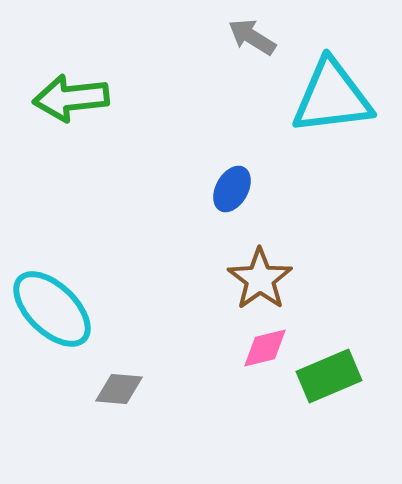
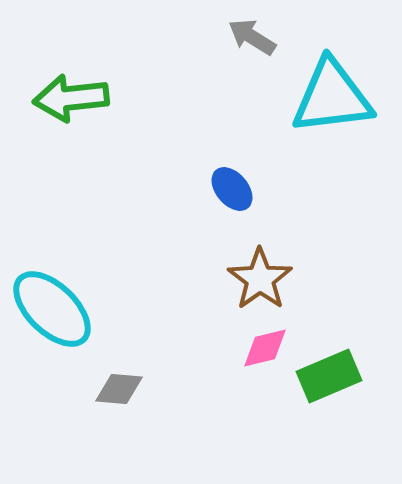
blue ellipse: rotated 69 degrees counterclockwise
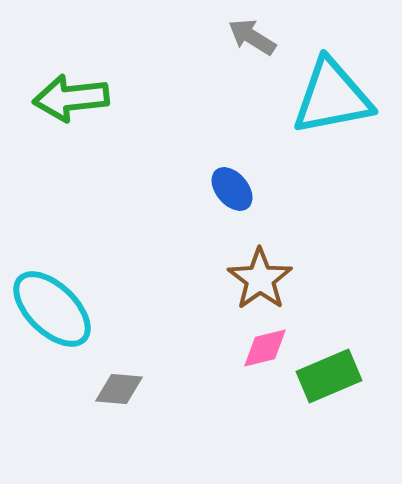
cyan triangle: rotated 4 degrees counterclockwise
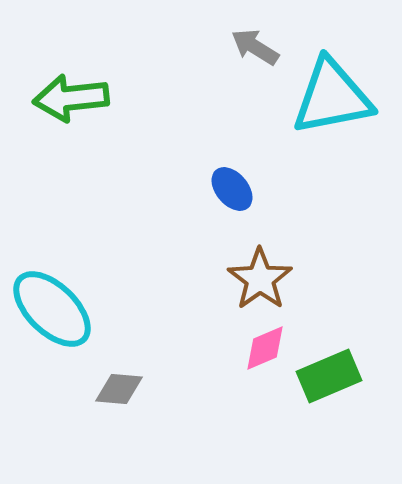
gray arrow: moved 3 px right, 10 px down
pink diamond: rotated 9 degrees counterclockwise
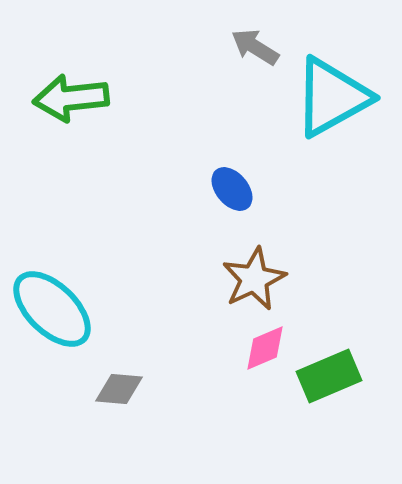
cyan triangle: rotated 18 degrees counterclockwise
brown star: moved 6 px left; rotated 10 degrees clockwise
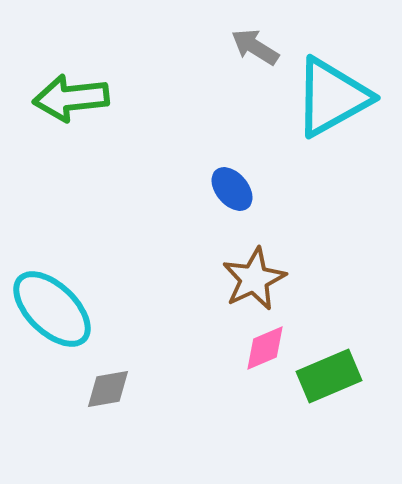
gray diamond: moved 11 px left; rotated 15 degrees counterclockwise
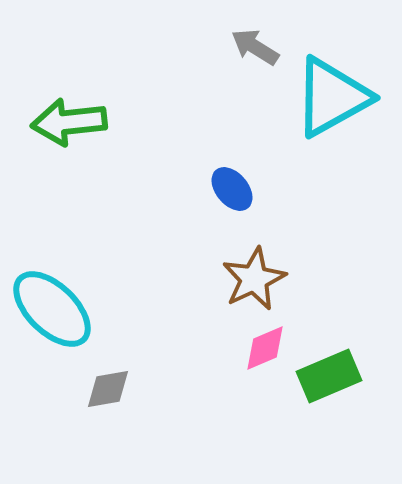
green arrow: moved 2 px left, 24 px down
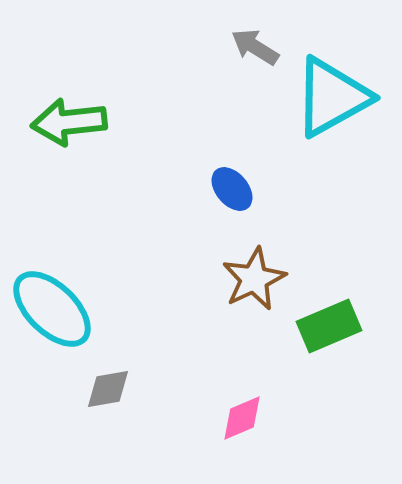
pink diamond: moved 23 px left, 70 px down
green rectangle: moved 50 px up
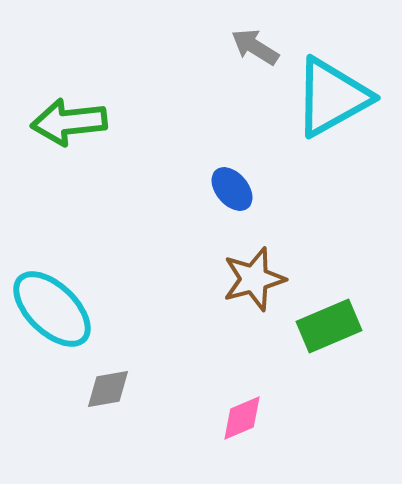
brown star: rotated 10 degrees clockwise
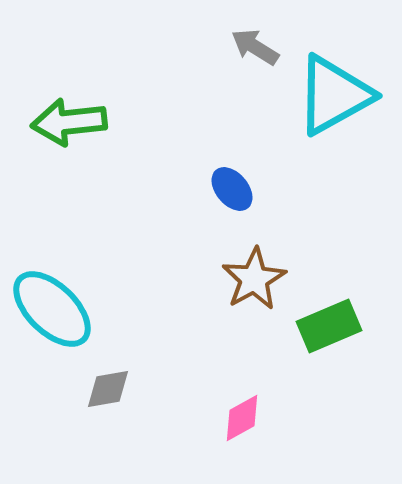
cyan triangle: moved 2 px right, 2 px up
brown star: rotated 14 degrees counterclockwise
pink diamond: rotated 6 degrees counterclockwise
